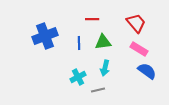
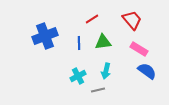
red line: rotated 32 degrees counterclockwise
red trapezoid: moved 4 px left, 3 px up
cyan arrow: moved 1 px right, 3 px down
cyan cross: moved 1 px up
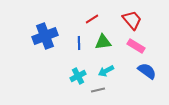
pink rectangle: moved 3 px left, 3 px up
cyan arrow: rotated 49 degrees clockwise
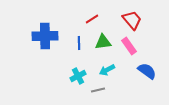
blue cross: rotated 20 degrees clockwise
pink rectangle: moved 7 px left; rotated 24 degrees clockwise
cyan arrow: moved 1 px right, 1 px up
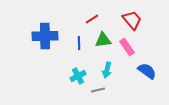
green triangle: moved 2 px up
pink rectangle: moved 2 px left, 1 px down
cyan arrow: rotated 49 degrees counterclockwise
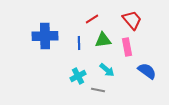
pink rectangle: rotated 24 degrees clockwise
cyan arrow: rotated 63 degrees counterclockwise
gray line: rotated 24 degrees clockwise
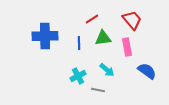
green triangle: moved 2 px up
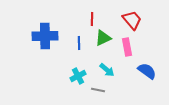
red line: rotated 56 degrees counterclockwise
green triangle: rotated 18 degrees counterclockwise
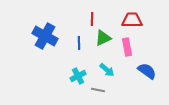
red trapezoid: rotated 50 degrees counterclockwise
blue cross: rotated 30 degrees clockwise
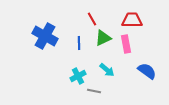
red line: rotated 32 degrees counterclockwise
pink rectangle: moved 1 px left, 3 px up
gray line: moved 4 px left, 1 px down
